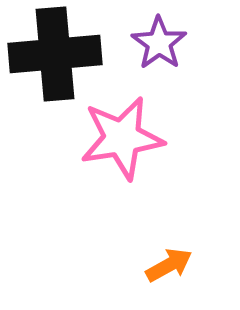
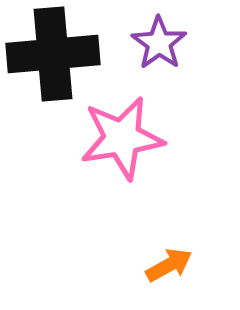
black cross: moved 2 px left
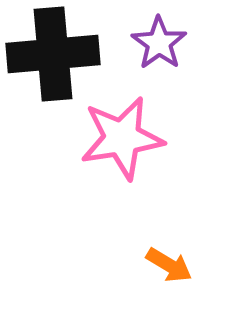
orange arrow: rotated 60 degrees clockwise
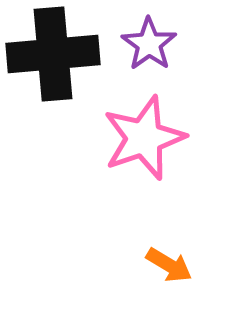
purple star: moved 10 px left, 1 px down
pink star: moved 22 px right; rotated 10 degrees counterclockwise
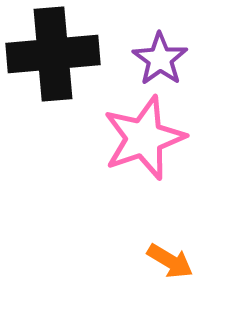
purple star: moved 11 px right, 15 px down
orange arrow: moved 1 px right, 4 px up
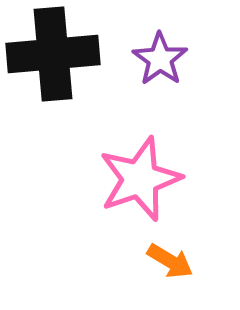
pink star: moved 4 px left, 41 px down
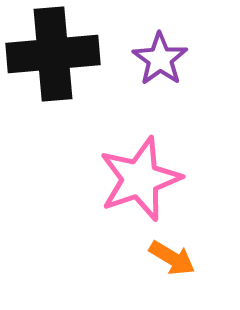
orange arrow: moved 2 px right, 3 px up
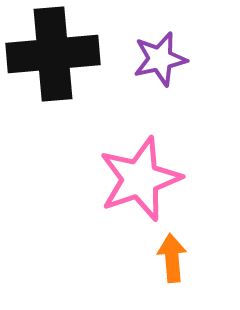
purple star: rotated 24 degrees clockwise
orange arrow: rotated 126 degrees counterclockwise
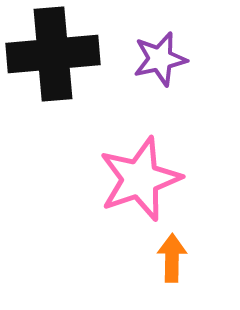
orange arrow: rotated 6 degrees clockwise
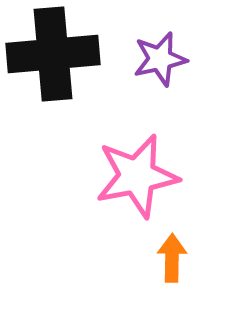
pink star: moved 3 px left, 3 px up; rotated 8 degrees clockwise
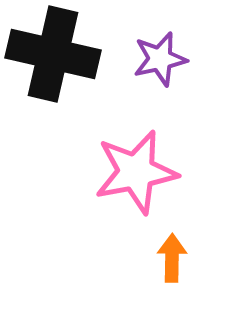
black cross: rotated 18 degrees clockwise
pink star: moved 1 px left, 4 px up
